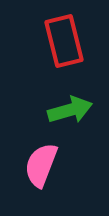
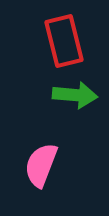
green arrow: moved 5 px right, 15 px up; rotated 21 degrees clockwise
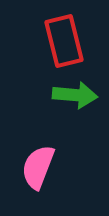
pink semicircle: moved 3 px left, 2 px down
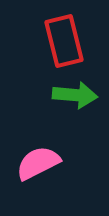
pink semicircle: moved 4 px up; rotated 42 degrees clockwise
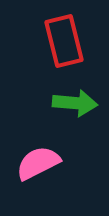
green arrow: moved 8 px down
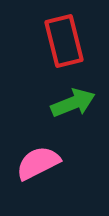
green arrow: moved 2 px left; rotated 27 degrees counterclockwise
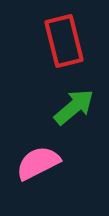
green arrow: moved 1 px right, 4 px down; rotated 18 degrees counterclockwise
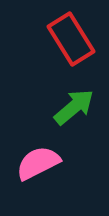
red rectangle: moved 7 px right, 2 px up; rotated 18 degrees counterclockwise
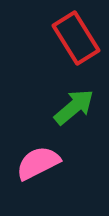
red rectangle: moved 5 px right, 1 px up
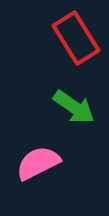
green arrow: rotated 75 degrees clockwise
